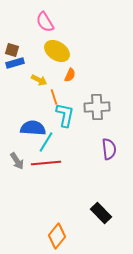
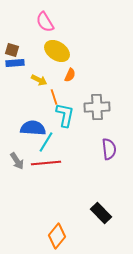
blue rectangle: rotated 12 degrees clockwise
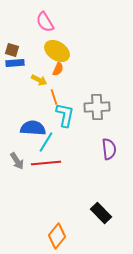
orange semicircle: moved 12 px left, 6 px up
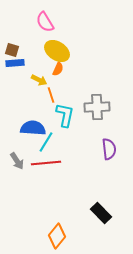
orange line: moved 3 px left, 2 px up
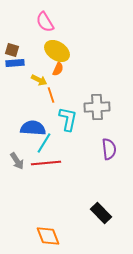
cyan L-shape: moved 3 px right, 4 px down
cyan line: moved 2 px left, 1 px down
orange diamond: moved 9 px left; rotated 60 degrees counterclockwise
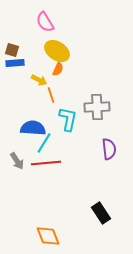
black rectangle: rotated 10 degrees clockwise
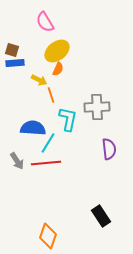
yellow ellipse: rotated 70 degrees counterclockwise
cyan line: moved 4 px right
black rectangle: moved 3 px down
orange diamond: rotated 40 degrees clockwise
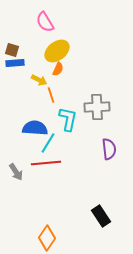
blue semicircle: moved 2 px right
gray arrow: moved 1 px left, 11 px down
orange diamond: moved 1 px left, 2 px down; rotated 15 degrees clockwise
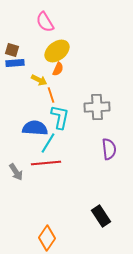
cyan L-shape: moved 8 px left, 2 px up
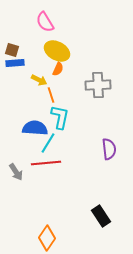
yellow ellipse: rotated 65 degrees clockwise
gray cross: moved 1 px right, 22 px up
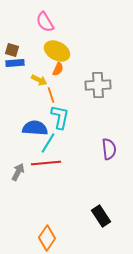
gray arrow: moved 2 px right; rotated 120 degrees counterclockwise
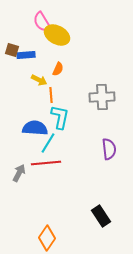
pink semicircle: moved 3 px left
yellow ellipse: moved 16 px up
blue rectangle: moved 11 px right, 8 px up
gray cross: moved 4 px right, 12 px down
orange line: rotated 14 degrees clockwise
gray arrow: moved 1 px right, 1 px down
